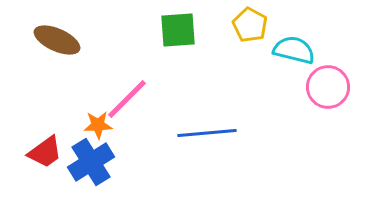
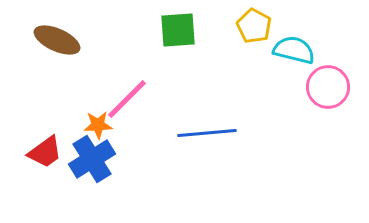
yellow pentagon: moved 4 px right, 1 px down
blue cross: moved 1 px right, 3 px up
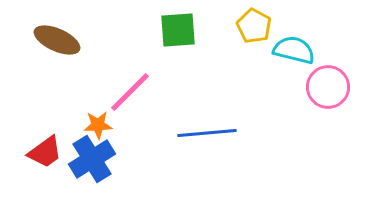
pink line: moved 3 px right, 7 px up
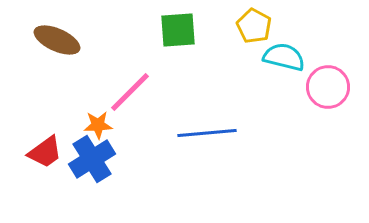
cyan semicircle: moved 10 px left, 7 px down
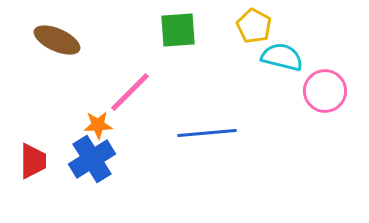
cyan semicircle: moved 2 px left
pink circle: moved 3 px left, 4 px down
red trapezoid: moved 12 px left, 9 px down; rotated 54 degrees counterclockwise
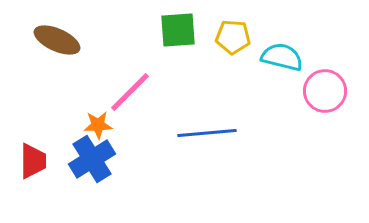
yellow pentagon: moved 21 px left, 11 px down; rotated 24 degrees counterclockwise
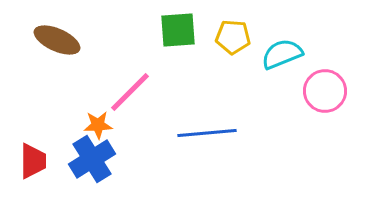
cyan semicircle: moved 3 px up; rotated 36 degrees counterclockwise
